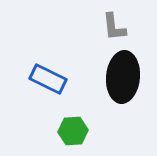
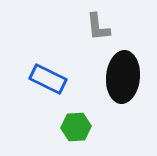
gray L-shape: moved 16 px left
green hexagon: moved 3 px right, 4 px up
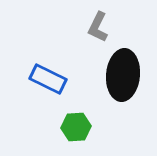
gray L-shape: rotated 32 degrees clockwise
black ellipse: moved 2 px up
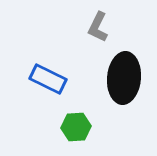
black ellipse: moved 1 px right, 3 px down
